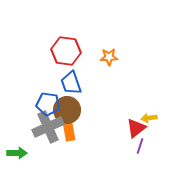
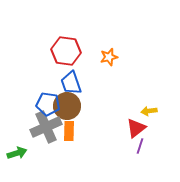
orange star: rotated 12 degrees counterclockwise
brown circle: moved 4 px up
yellow arrow: moved 7 px up
gray cross: moved 2 px left
orange rectangle: rotated 12 degrees clockwise
green arrow: rotated 18 degrees counterclockwise
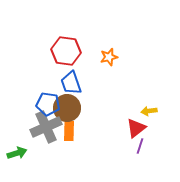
brown circle: moved 2 px down
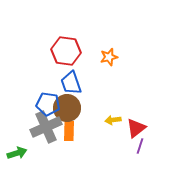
yellow arrow: moved 36 px left, 9 px down
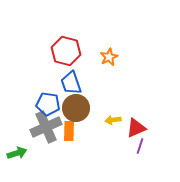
red hexagon: rotated 8 degrees clockwise
orange star: rotated 12 degrees counterclockwise
brown circle: moved 9 px right
red triangle: rotated 15 degrees clockwise
